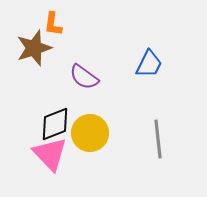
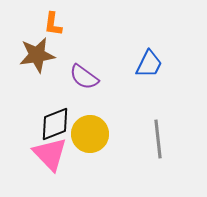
brown star: moved 3 px right, 7 px down; rotated 9 degrees clockwise
yellow circle: moved 1 px down
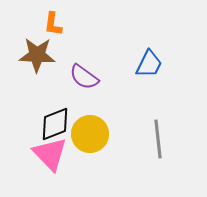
brown star: rotated 12 degrees clockwise
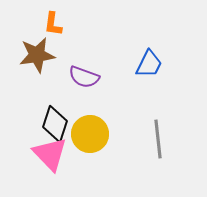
brown star: rotated 12 degrees counterclockwise
purple semicircle: rotated 16 degrees counterclockwise
black diamond: rotated 51 degrees counterclockwise
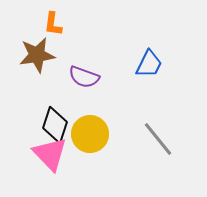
black diamond: moved 1 px down
gray line: rotated 33 degrees counterclockwise
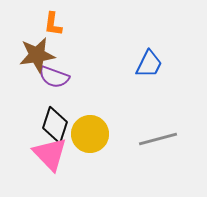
purple semicircle: moved 30 px left
gray line: rotated 66 degrees counterclockwise
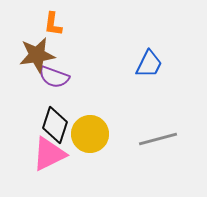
pink triangle: moved 1 px left; rotated 48 degrees clockwise
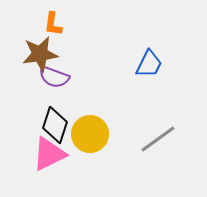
brown star: moved 3 px right, 1 px up
gray line: rotated 21 degrees counterclockwise
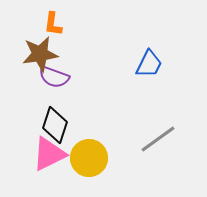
yellow circle: moved 1 px left, 24 px down
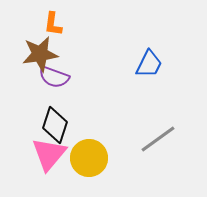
pink triangle: rotated 24 degrees counterclockwise
